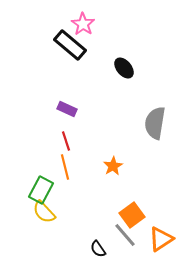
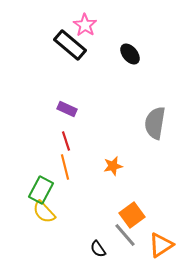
pink star: moved 2 px right, 1 px down
black ellipse: moved 6 px right, 14 px up
orange star: rotated 18 degrees clockwise
orange triangle: moved 6 px down
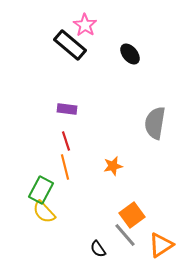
purple rectangle: rotated 18 degrees counterclockwise
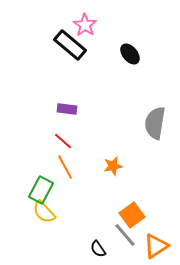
red line: moved 3 px left; rotated 30 degrees counterclockwise
orange line: rotated 15 degrees counterclockwise
orange triangle: moved 5 px left, 1 px down
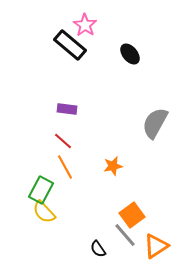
gray semicircle: rotated 20 degrees clockwise
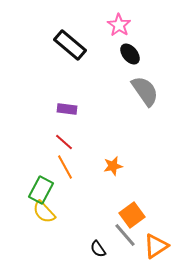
pink star: moved 34 px right
gray semicircle: moved 10 px left, 32 px up; rotated 116 degrees clockwise
red line: moved 1 px right, 1 px down
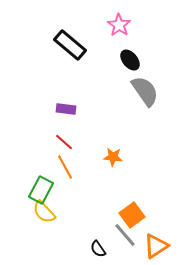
black ellipse: moved 6 px down
purple rectangle: moved 1 px left
orange star: moved 9 px up; rotated 18 degrees clockwise
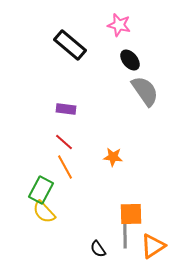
pink star: rotated 20 degrees counterclockwise
orange square: moved 1 px left, 1 px up; rotated 35 degrees clockwise
gray line: rotated 40 degrees clockwise
orange triangle: moved 3 px left
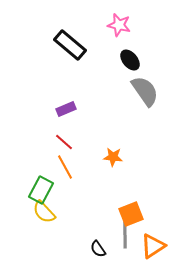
purple rectangle: rotated 30 degrees counterclockwise
orange square: rotated 20 degrees counterclockwise
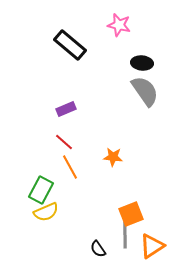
black ellipse: moved 12 px right, 3 px down; rotated 45 degrees counterclockwise
orange line: moved 5 px right
yellow semicircle: moved 2 px right; rotated 70 degrees counterclockwise
orange triangle: moved 1 px left
